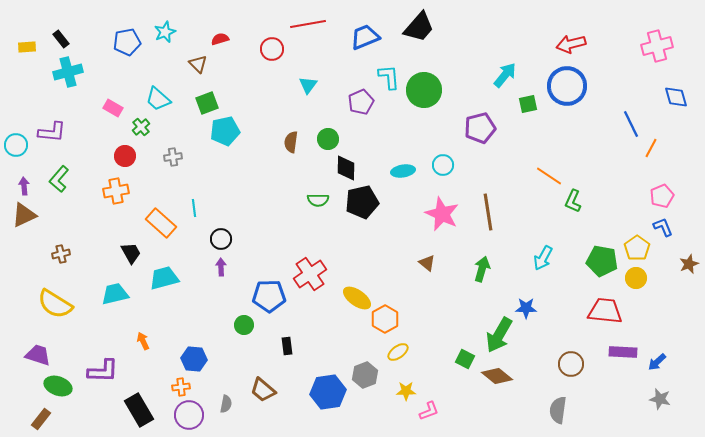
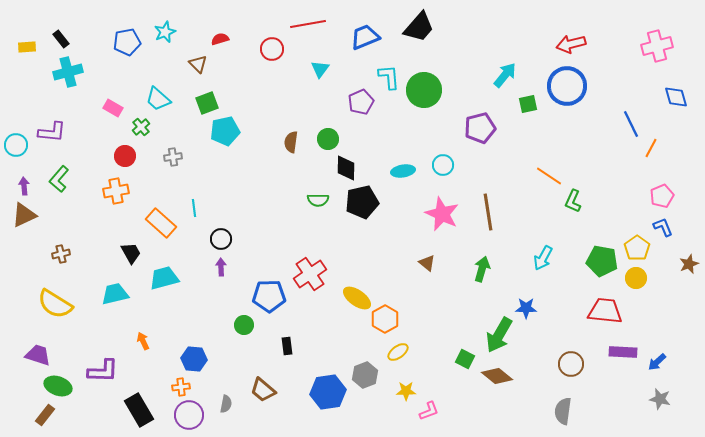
cyan triangle at (308, 85): moved 12 px right, 16 px up
gray semicircle at (558, 410): moved 5 px right, 1 px down
brown rectangle at (41, 419): moved 4 px right, 4 px up
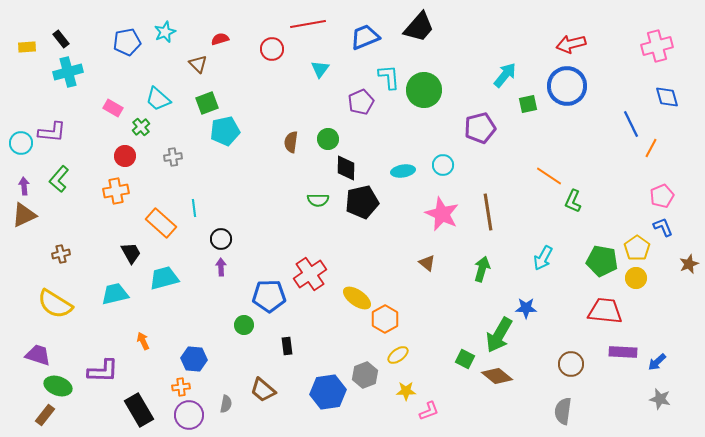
blue diamond at (676, 97): moved 9 px left
cyan circle at (16, 145): moved 5 px right, 2 px up
yellow ellipse at (398, 352): moved 3 px down
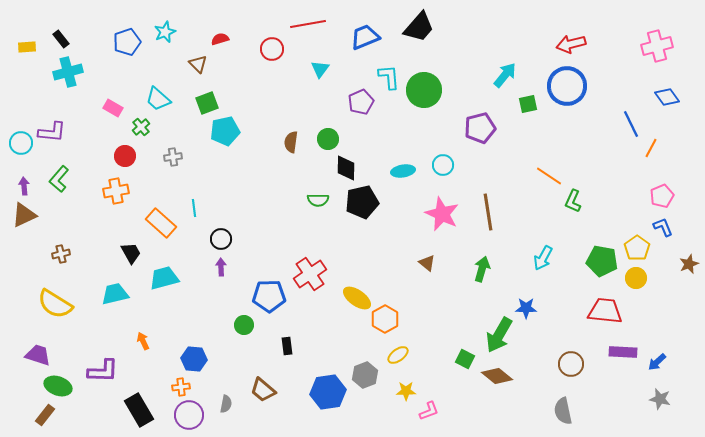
blue pentagon at (127, 42): rotated 8 degrees counterclockwise
blue diamond at (667, 97): rotated 20 degrees counterclockwise
gray semicircle at (563, 411): rotated 20 degrees counterclockwise
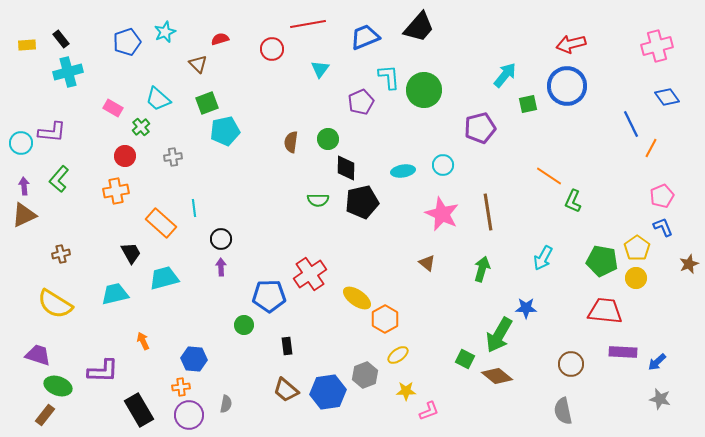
yellow rectangle at (27, 47): moved 2 px up
brown trapezoid at (263, 390): moved 23 px right
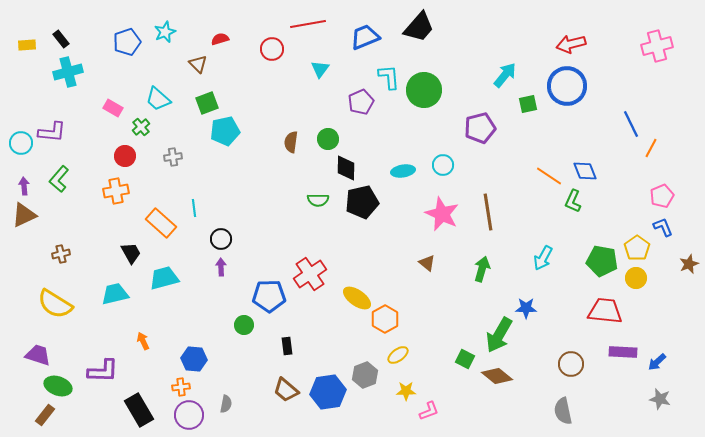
blue diamond at (667, 97): moved 82 px left, 74 px down; rotated 15 degrees clockwise
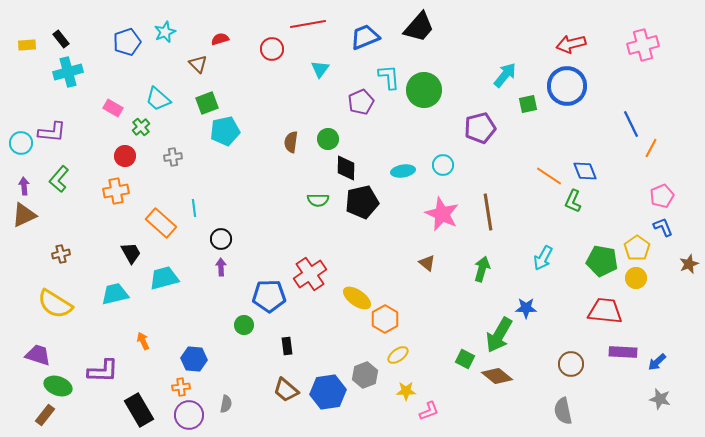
pink cross at (657, 46): moved 14 px left, 1 px up
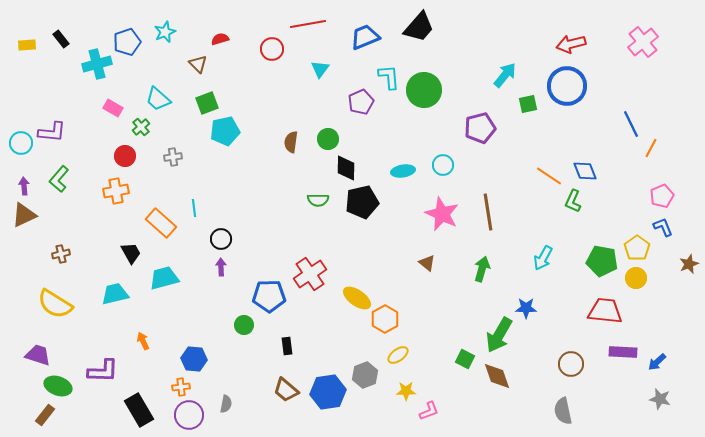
pink cross at (643, 45): moved 3 px up; rotated 24 degrees counterclockwise
cyan cross at (68, 72): moved 29 px right, 8 px up
brown diamond at (497, 376): rotated 32 degrees clockwise
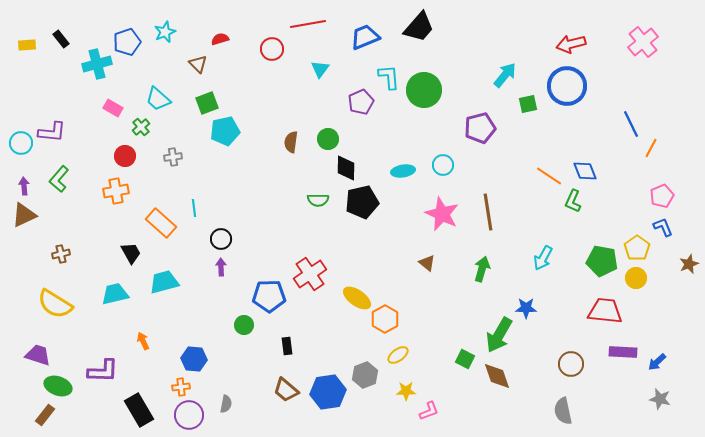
cyan trapezoid at (164, 278): moved 4 px down
